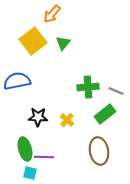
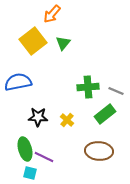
blue semicircle: moved 1 px right, 1 px down
brown ellipse: rotated 76 degrees counterclockwise
purple line: rotated 24 degrees clockwise
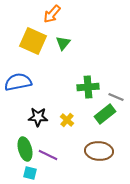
yellow square: rotated 28 degrees counterclockwise
gray line: moved 6 px down
purple line: moved 4 px right, 2 px up
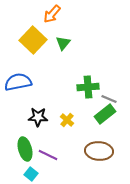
yellow square: moved 1 px up; rotated 20 degrees clockwise
gray line: moved 7 px left, 2 px down
cyan square: moved 1 px right, 1 px down; rotated 24 degrees clockwise
